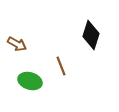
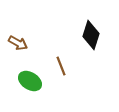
brown arrow: moved 1 px right, 1 px up
green ellipse: rotated 15 degrees clockwise
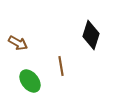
brown line: rotated 12 degrees clockwise
green ellipse: rotated 20 degrees clockwise
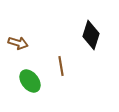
brown arrow: rotated 12 degrees counterclockwise
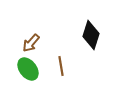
brown arrow: moved 13 px right; rotated 114 degrees clockwise
green ellipse: moved 2 px left, 12 px up
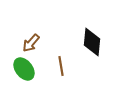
black diamond: moved 1 px right, 7 px down; rotated 12 degrees counterclockwise
green ellipse: moved 4 px left
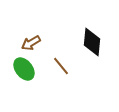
brown arrow: rotated 18 degrees clockwise
brown line: rotated 30 degrees counterclockwise
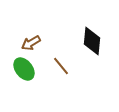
black diamond: moved 1 px up
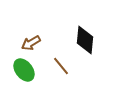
black diamond: moved 7 px left, 1 px up
green ellipse: moved 1 px down
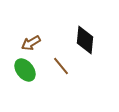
green ellipse: moved 1 px right
